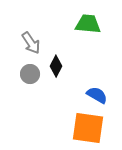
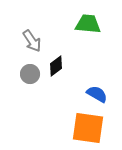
gray arrow: moved 1 px right, 2 px up
black diamond: rotated 25 degrees clockwise
blue semicircle: moved 1 px up
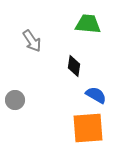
black diamond: moved 18 px right; rotated 45 degrees counterclockwise
gray circle: moved 15 px left, 26 px down
blue semicircle: moved 1 px left, 1 px down
orange square: rotated 12 degrees counterclockwise
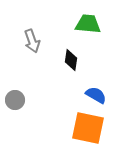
gray arrow: rotated 15 degrees clockwise
black diamond: moved 3 px left, 6 px up
orange square: rotated 16 degrees clockwise
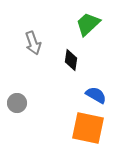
green trapezoid: rotated 48 degrees counterclockwise
gray arrow: moved 1 px right, 2 px down
gray circle: moved 2 px right, 3 px down
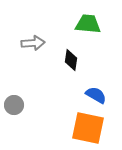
green trapezoid: rotated 48 degrees clockwise
gray arrow: rotated 75 degrees counterclockwise
gray circle: moved 3 px left, 2 px down
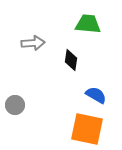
gray circle: moved 1 px right
orange square: moved 1 px left, 1 px down
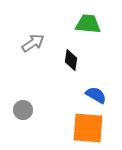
gray arrow: rotated 30 degrees counterclockwise
gray circle: moved 8 px right, 5 px down
orange square: moved 1 px right, 1 px up; rotated 8 degrees counterclockwise
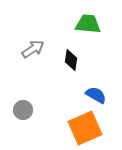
gray arrow: moved 6 px down
orange square: moved 3 px left; rotated 28 degrees counterclockwise
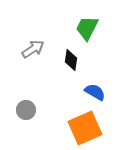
green trapezoid: moved 1 px left, 4 px down; rotated 68 degrees counterclockwise
blue semicircle: moved 1 px left, 3 px up
gray circle: moved 3 px right
